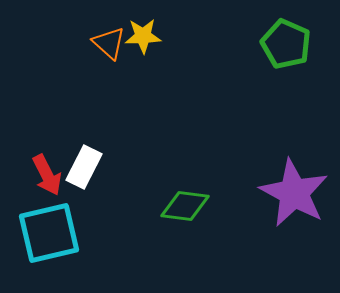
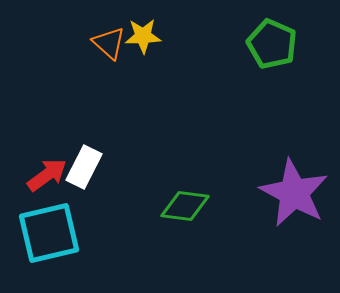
green pentagon: moved 14 px left
red arrow: rotated 99 degrees counterclockwise
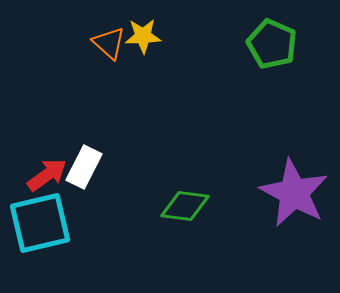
cyan square: moved 9 px left, 10 px up
